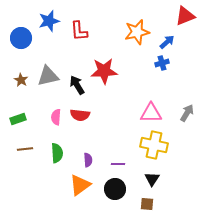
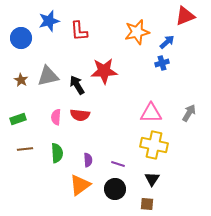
gray arrow: moved 2 px right
purple line: rotated 16 degrees clockwise
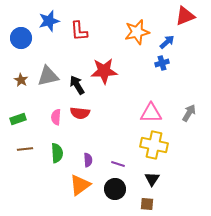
red semicircle: moved 2 px up
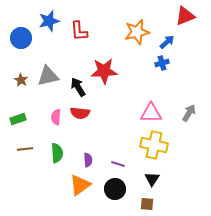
black arrow: moved 1 px right, 2 px down
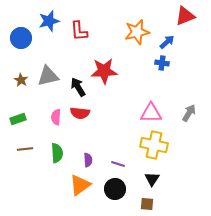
blue cross: rotated 24 degrees clockwise
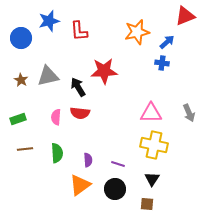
gray arrow: rotated 126 degrees clockwise
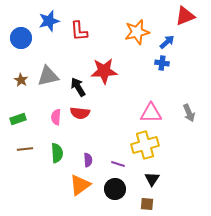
yellow cross: moved 9 px left; rotated 28 degrees counterclockwise
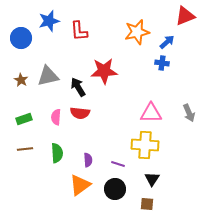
green rectangle: moved 6 px right
yellow cross: rotated 20 degrees clockwise
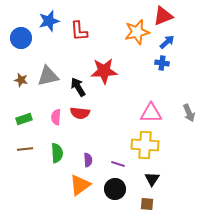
red triangle: moved 22 px left
brown star: rotated 16 degrees counterclockwise
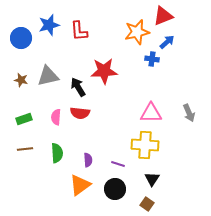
blue star: moved 4 px down
blue cross: moved 10 px left, 4 px up
brown square: rotated 32 degrees clockwise
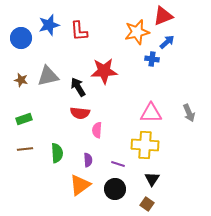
pink semicircle: moved 41 px right, 13 px down
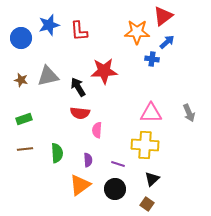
red triangle: rotated 15 degrees counterclockwise
orange star: rotated 15 degrees clockwise
black triangle: rotated 14 degrees clockwise
